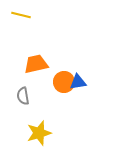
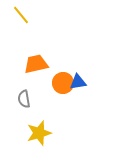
yellow line: rotated 36 degrees clockwise
orange circle: moved 1 px left, 1 px down
gray semicircle: moved 1 px right, 3 px down
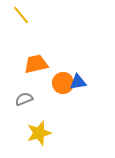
gray semicircle: rotated 78 degrees clockwise
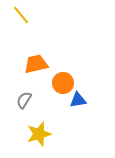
blue triangle: moved 18 px down
gray semicircle: moved 1 px down; rotated 36 degrees counterclockwise
yellow star: moved 1 px down
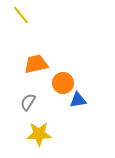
gray semicircle: moved 4 px right, 2 px down
yellow star: rotated 15 degrees clockwise
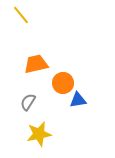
yellow star: rotated 10 degrees counterclockwise
